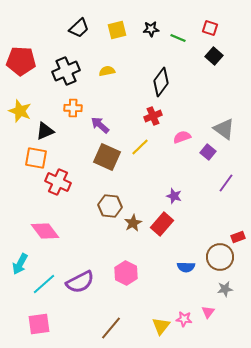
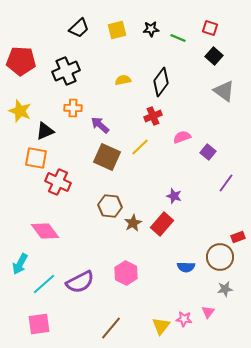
yellow semicircle at (107, 71): moved 16 px right, 9 px down
gray triangle at (224, 129): moved 38 px up
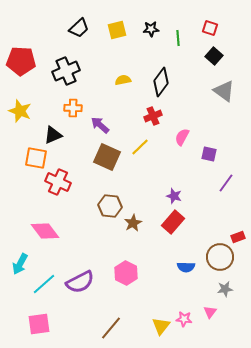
green line at (178, 38): rotated 63 degrees clockwise
black triangle at (45, 131): moved 8 px right, 4 px down
pink semicircle at (182, 137): rotated 42 degrees counterclockwise
purple square at (208, 152): moved 1 px right, 2 px down; rotated 28 degrees counterclockwise
red rectangle at (162, 224): moved 11 px right, 2 px up
pink triangle at (208, 312): moved 2 px right
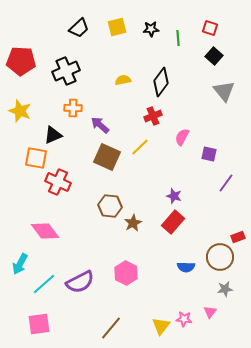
yellow square at (117, 30): moved 3 px up
gray triangle at (224, 91): rotated 15 degrees clockwise
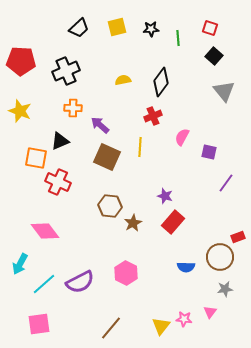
black triangle at (53, 135): moved 7 px right, 6 px down
yellow line at (140, 147): rotated 42 degrees counterclockwise
purple square at (209, 154): moved 2 px up
purple star at (174, 196): moved 9 px left
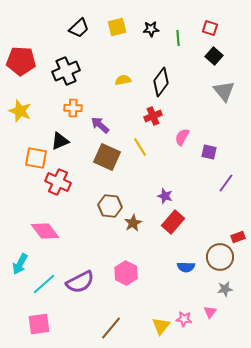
yellow line at (140, 147): rotated 36 degrees counterclockwise
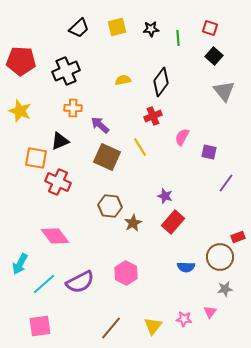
pink diamond at (45, 231): moved 10 px right, 5 px down
pink square at (39, 324): moved 1 px right, 2 px down
yellow triangle at (161, 326): moved 8 px left
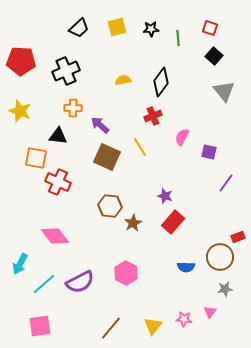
black triangle at (60, 141): moved 2 px left, 5 px up; rotated 30 degrees clockwise
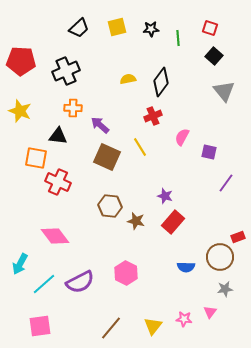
yellow semicircle at (123, 80): moved 5 px right, 1 px up
brown star at (133, 223): moved 3 px right, 2 px up; rotated 30 degrees counterclockwise
